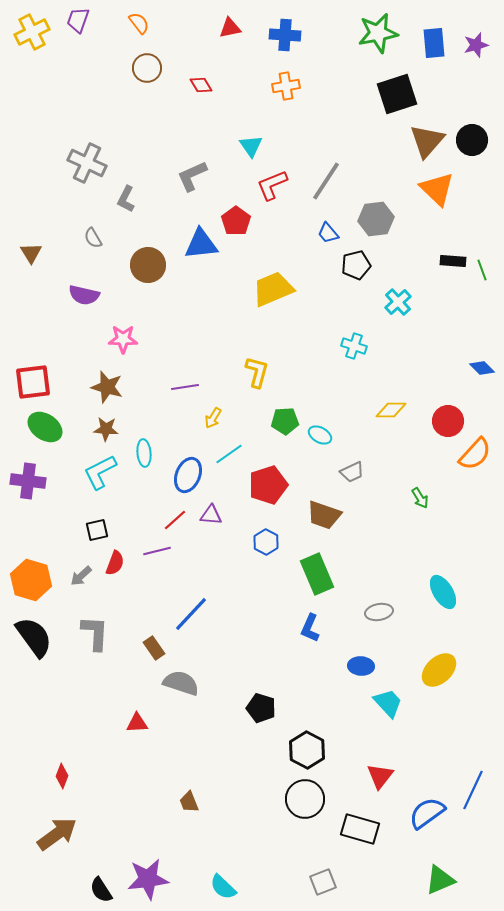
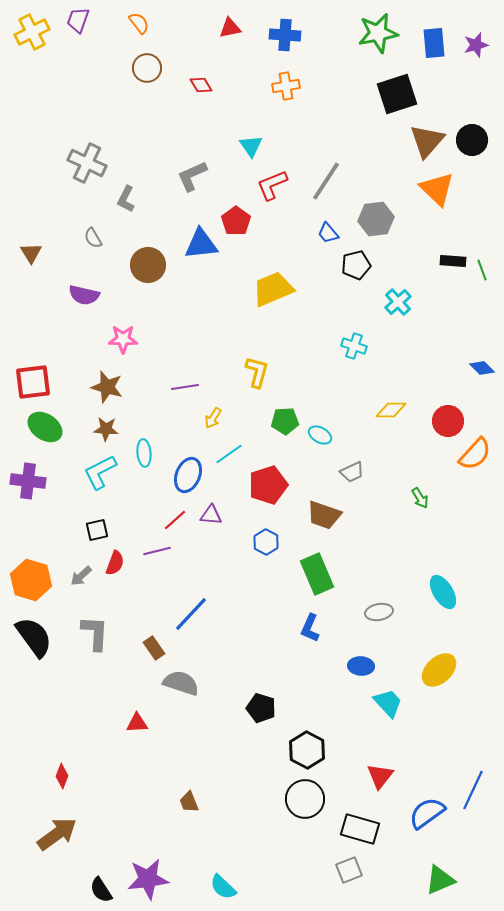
gray square at (323, 882): moved 26 px right, 12 px up
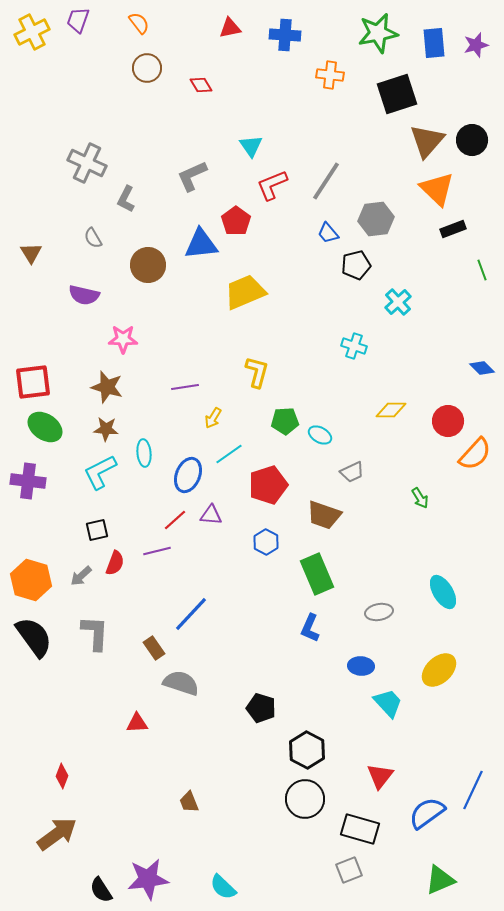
orange cross at (286, 86): moved 44 px right, 11 px up; rotated 16 degrees clockwise
black rectangle at (453, 261): moved 32 px up; rotated 25 degrees counterclockwise
yellow trapezoid at (273, 289): moved 28 px left, 3 px down
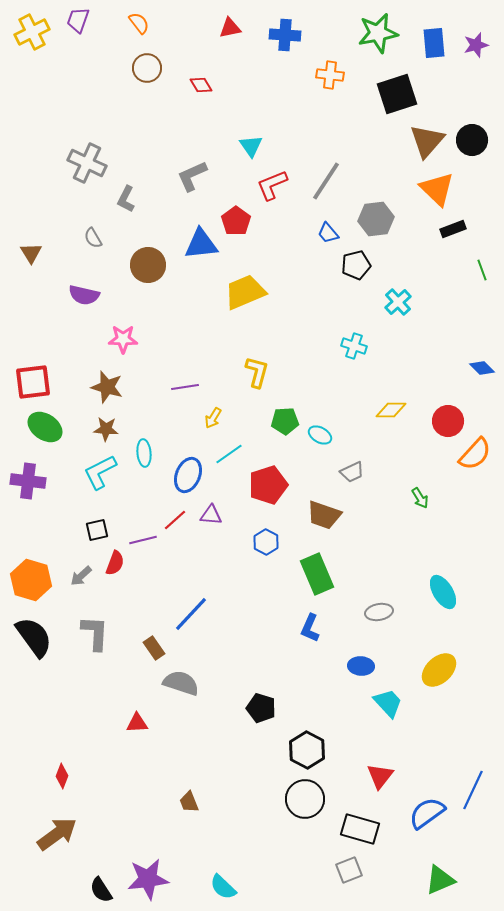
purple line at (157, 551): moved 14 px left, 11 px up
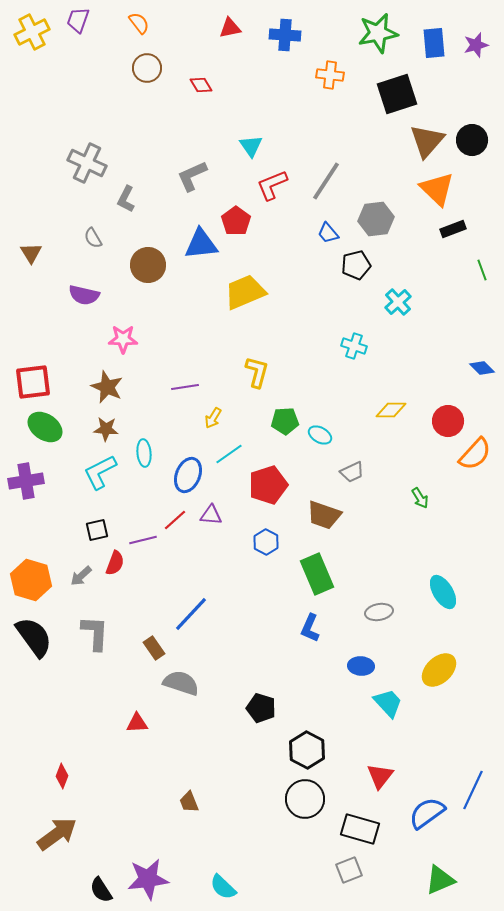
brown star at (107, 387): rotated 8 degrees clockwise
purple cross at (28, 481): moved 2 px left; rotated 16 degrees counterclockwise
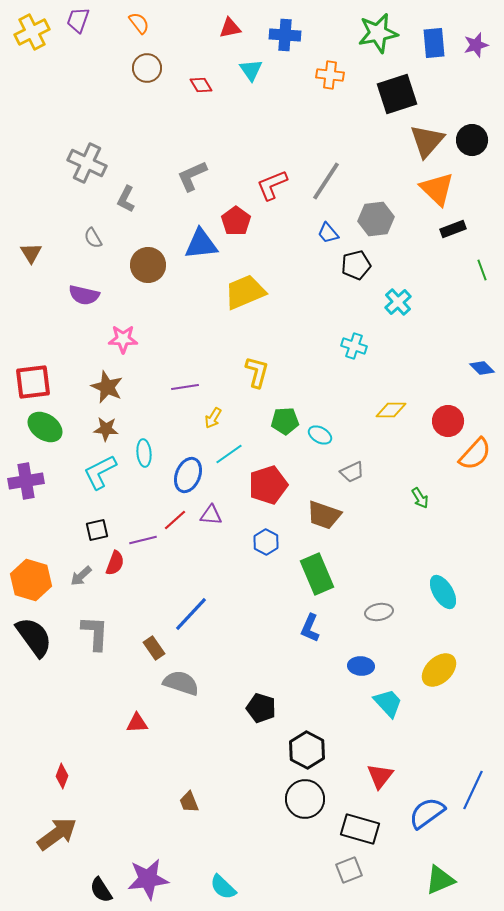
cyan triangle at (251, 146): moved 76 px up
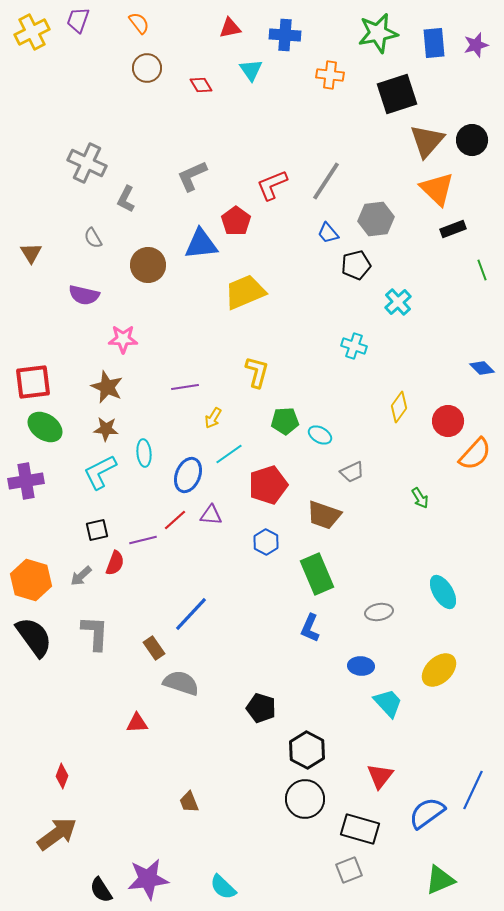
yellow diamond at (391, 410): moved 8 px right, 3 px up; rotated 56 degrees counterclockwise
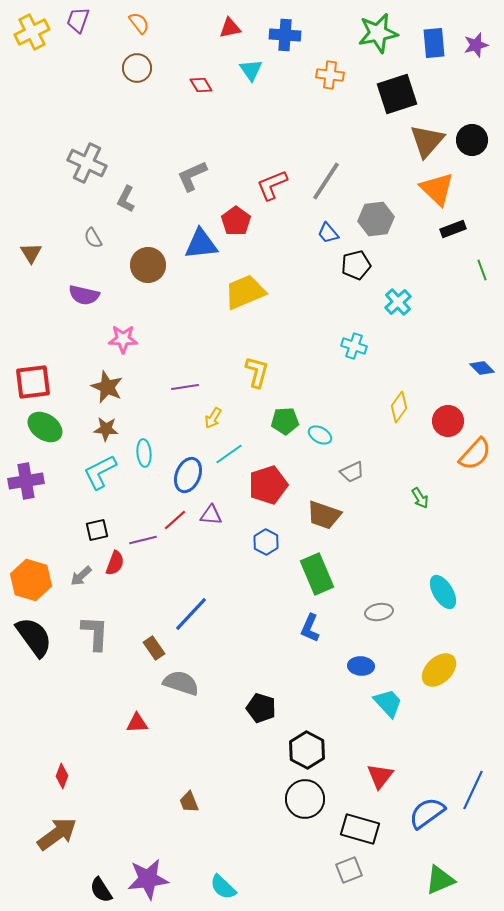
brown circle at (147, 68): moved 10 px left
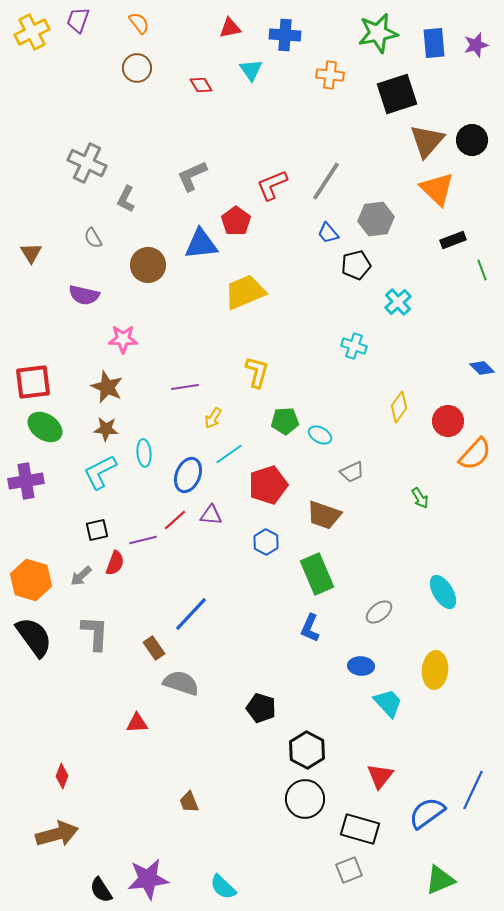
black rectangle at (453, 229): moved 11 px down
gray ellipse at (379, 612): rotated 28 degrees counterclockwise
yellow ellipse at (439, 670): moved 4 px left; rotated 42 degrees counterclockwise
brown arrow at (57, 834): rotated 21 degrees clockwise
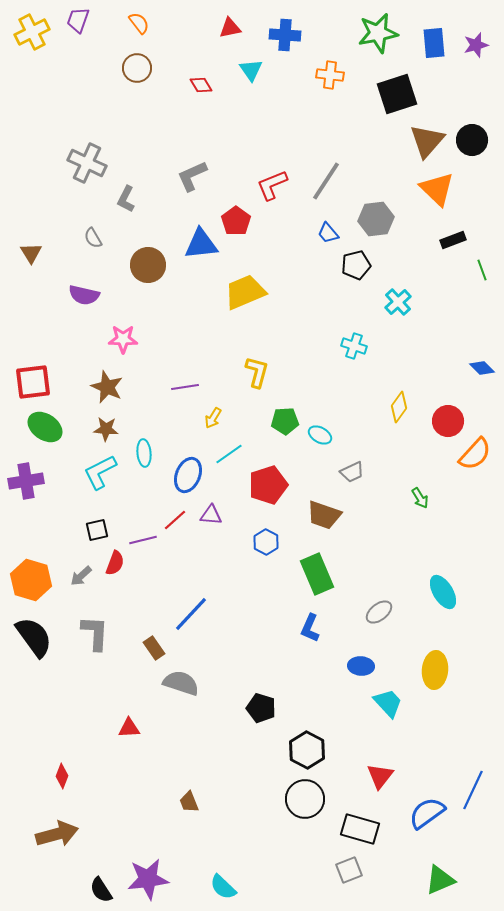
red triangle at (137, 723): moved 8 px left, 5 px down
